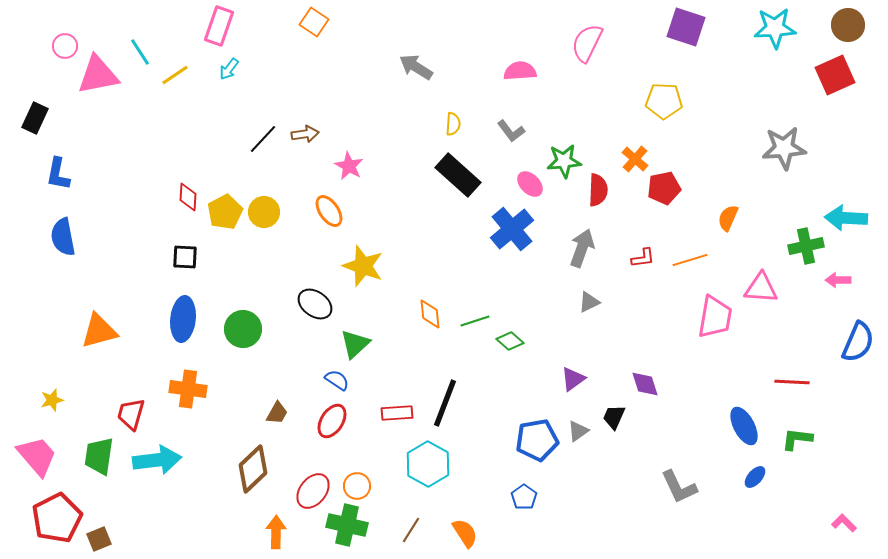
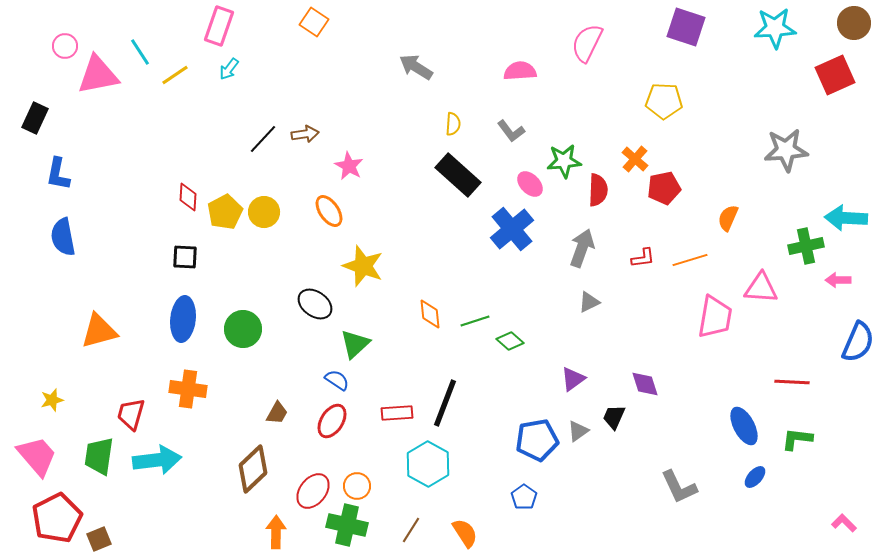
brown circle at (848, 25): moved 6 px right, 2 px up
gray star at (784, 148): moved 2 px right, 2 px down
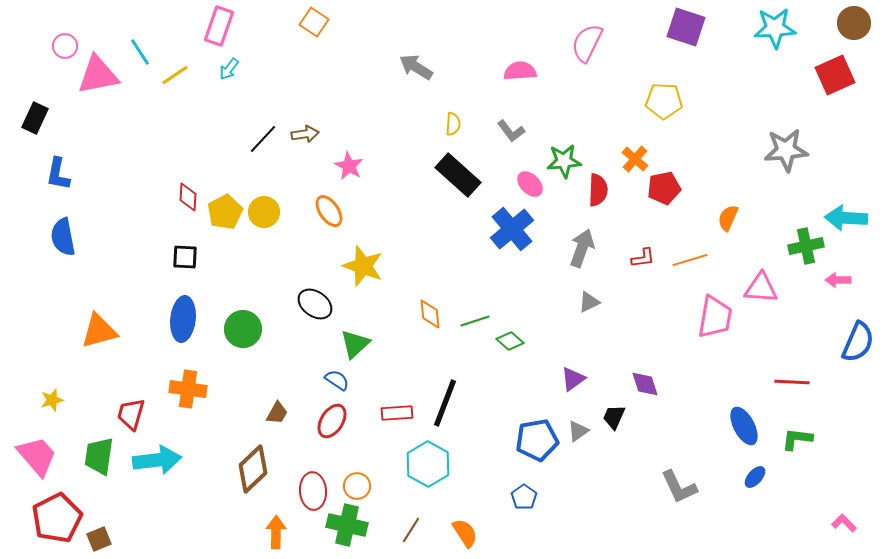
red ellipse at (313, 491): rotated 42 degrees counterclockwise
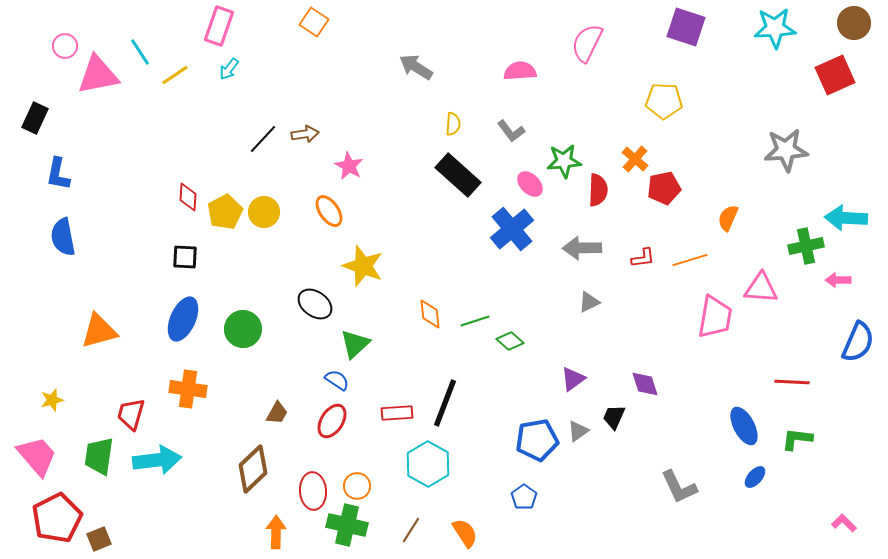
gray arrow at (582, 248): rotated 111 degrees counterclockwise
blue ellipse at (183, 319): rotated 18 degrees clockwise
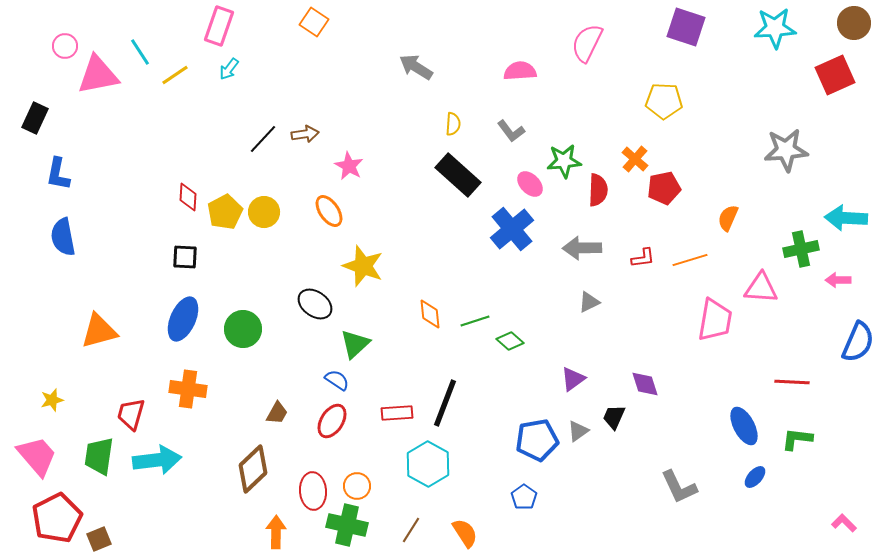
green cross at (806, 246): moved 5 px left, 3 px down
pink trapezoid at (715, 317): moved 3 px down
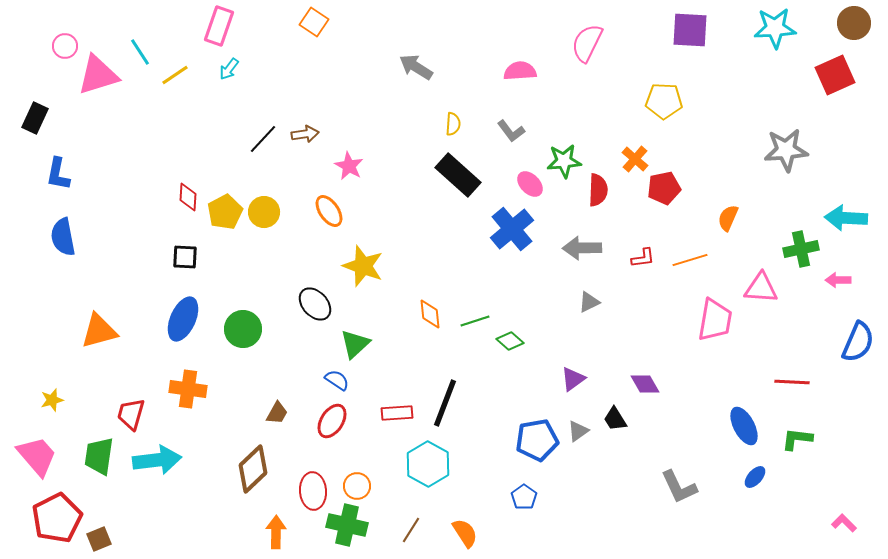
purple square at (686, 27): moved 4 px right, 3 px down; rotated 15 degrees counterclockwise
pink triangle at (98, 75): rotated 6 degrees counterclockwise
black ellipse at (315, 304): rotated 12 degrees clockwise
purple diamond at (645, 384): rotated 12 degrees counterclockwise
black trapezoid at (614, 417): moved 1 px right, 2 px down; rotated 56 degrees counterclockwise
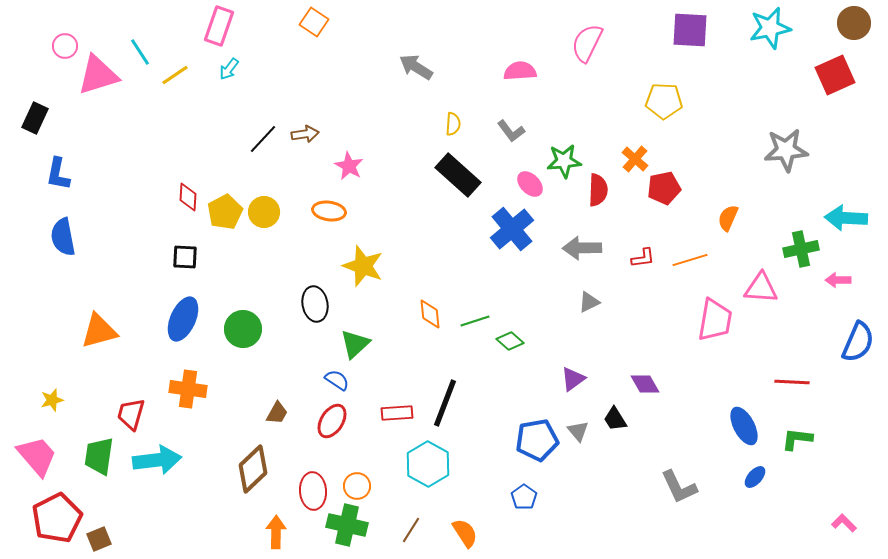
cyan star at (775, 28): moved 5 px left; rotated 9 degrees counterclockwise
orange ellipse at (329, 211): rotated 48 degrees counterclockwise
black ellipse at (315, 304): rotated 32 degrees clockwise
gray triangle at (578, 431): rotated 35 degrees counterclockwise
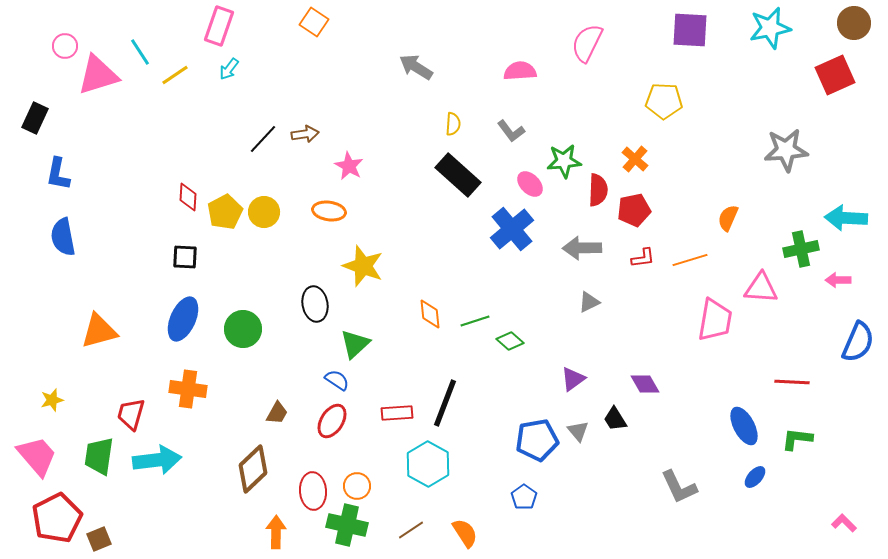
red pentagon at (664, 188): moved 30 px left, 22 px down
brown line at (411, 530): rotated 24 degrees clockwise
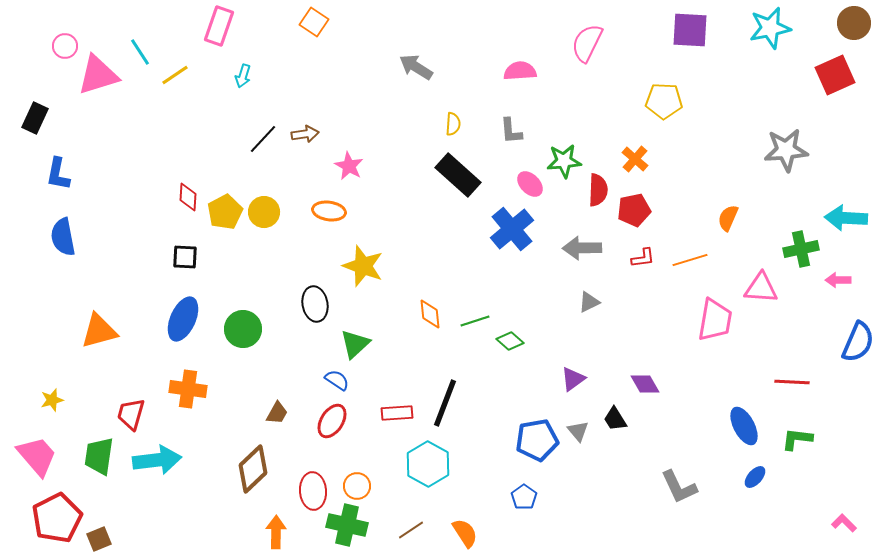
cyan arrow at (229, 69): moved 14 px right, 7 px down; rotated 20 degrees counterclockwise
gray L-shape at (511, 131): rotated 32 degrees clockwise
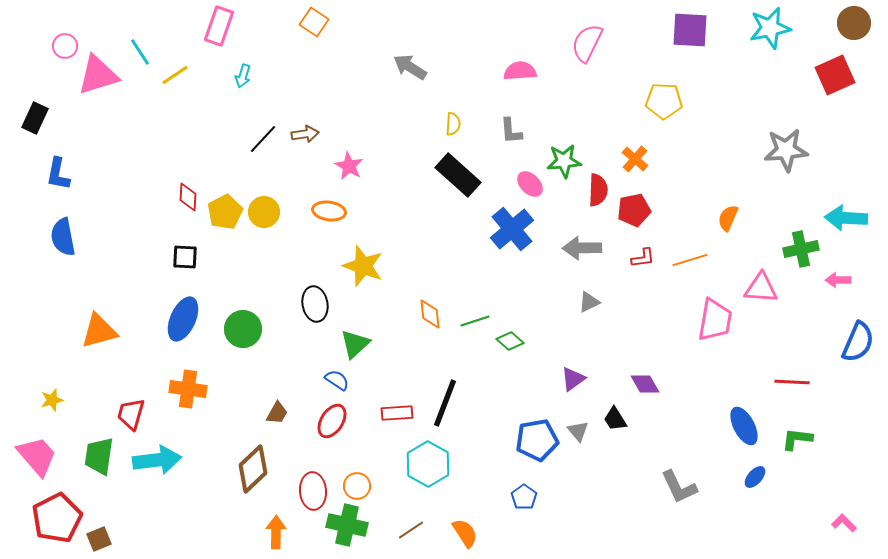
gray arrow at (416, 67): moved 6 px left
